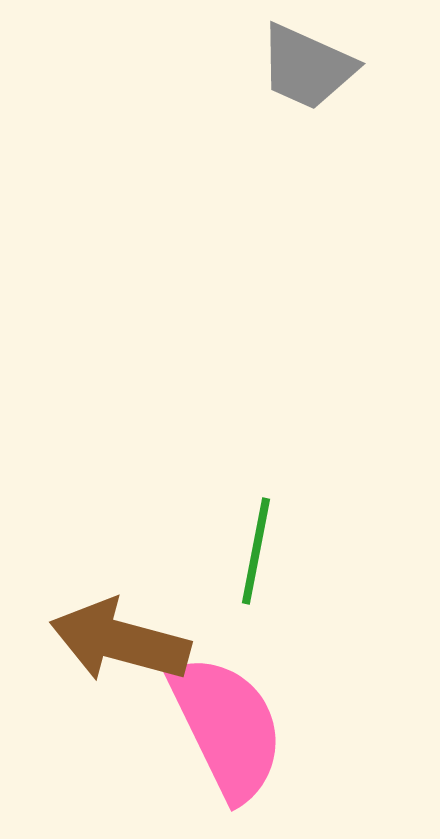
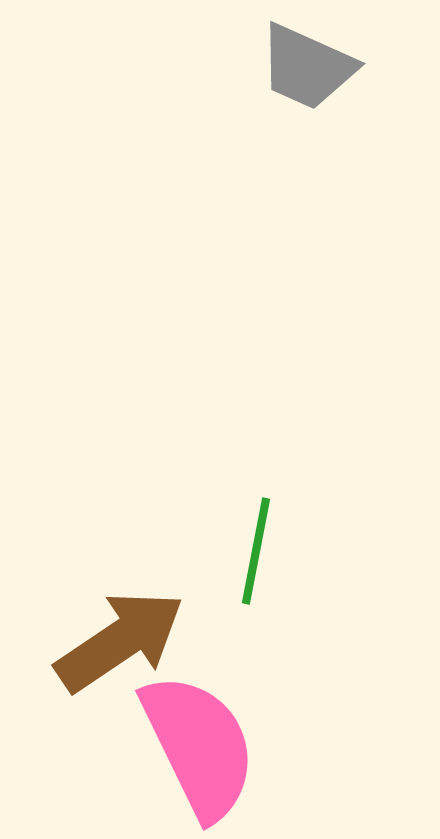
brown arrow: rotated 131 degrees clockwise
pink semicircle: moved 28 px left, 19 px down
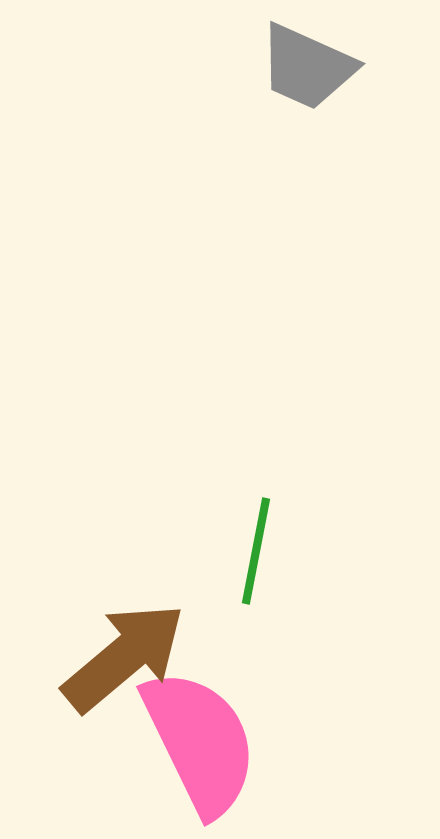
brown arrow: moved 4 px right, 16 px down; rotated 6 degrees counterclockwise
pink semicircle: moved 1 px right, 4 px up
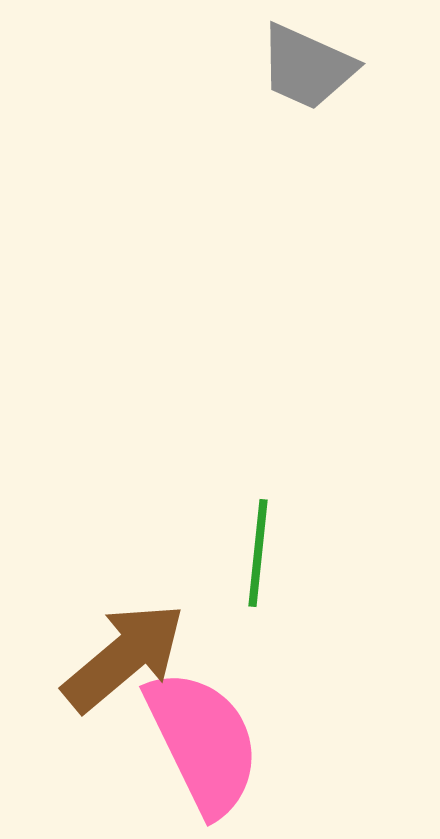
green line: moved 2 px right, 2 px down; rotated 5 degrees counterclockwise
pink semicircle: moved 3 px right
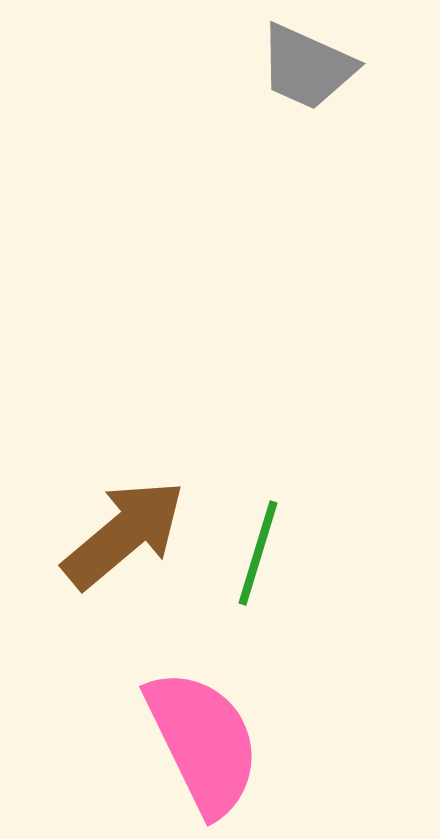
green line: rotated 11 degrees clockwise
brown arrow: moved 123 px up
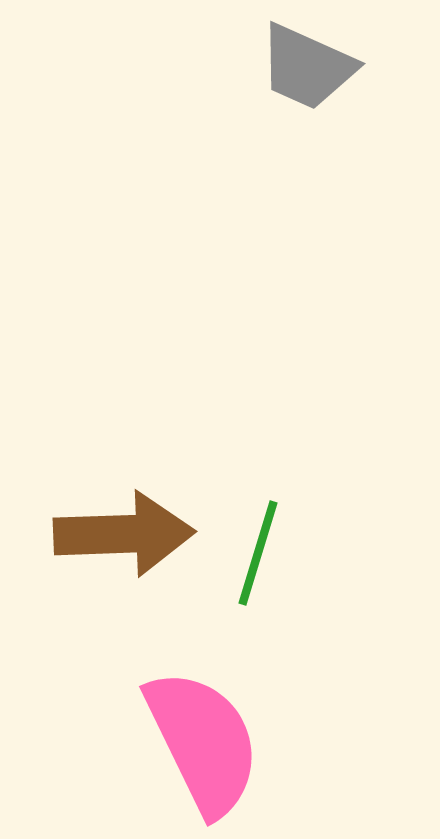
brown arrow: rotated 38 degrees clockwise
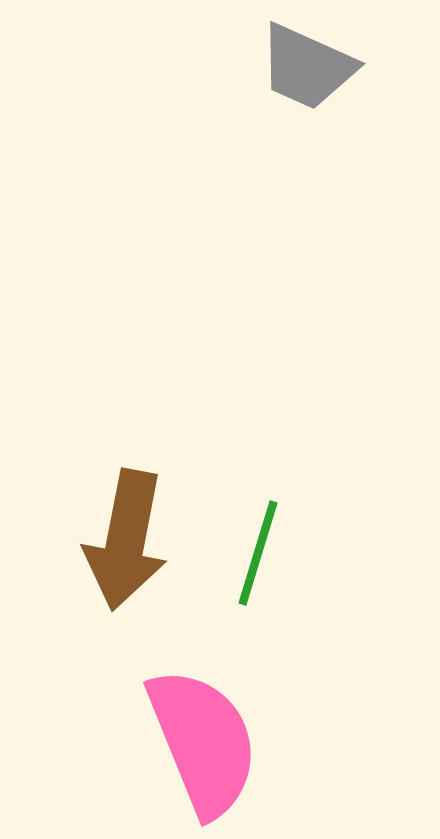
brown arrow: moved 2 px right, 6 px down; rotated 103 degrees clockwise
pink semicircle: rotated 4 degrees clockwise
